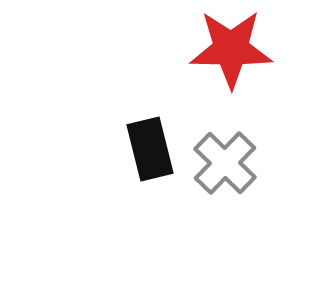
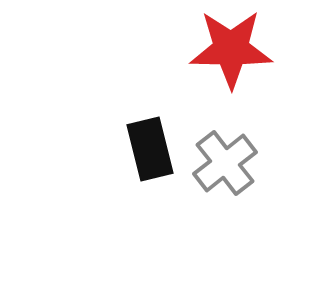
gray cross: rotated 8 degrees clockwise
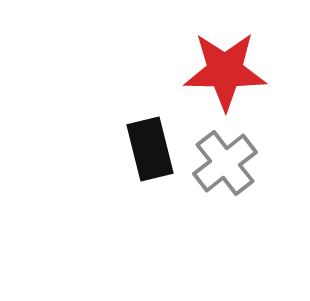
red star: moved 6 px left, 22 px down
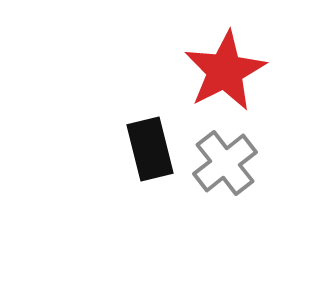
red star: rotated 28 degrees counterclockwise
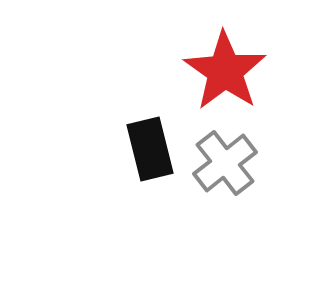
red star: rotated 10 degrees counterclockwise
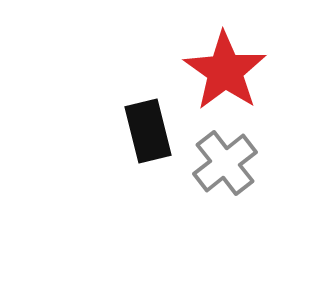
black rectangle: moved 2 px left, 18 px up
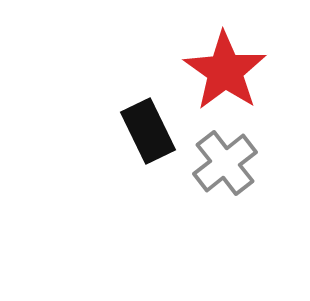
black rectangle: rotated 12 degrees counterclockwise
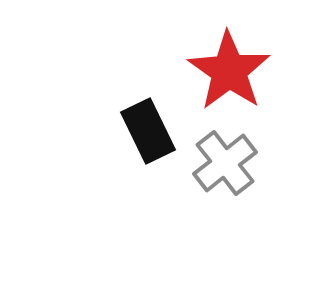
red star: moved 4 px right
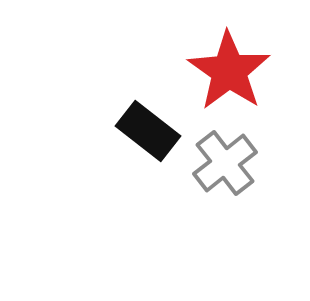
black rectangle: rotated 26 degrees counterclockwise
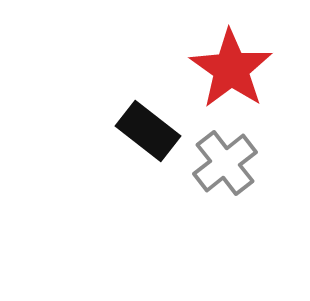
red star: moved 2 px right, 2 px up
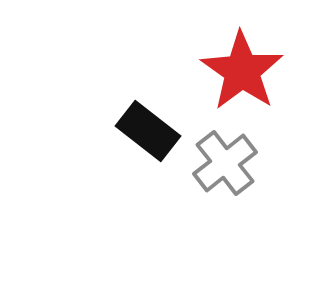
red star: moved 11 px right, 2 px down
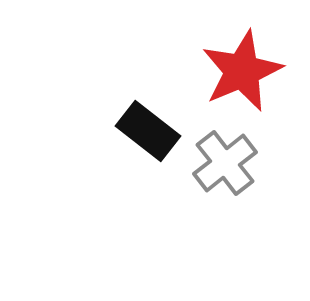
red star: rotated 14 degrees clockwise
